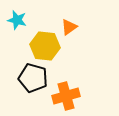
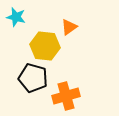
cyan star: moved 1 px left, 3 px up
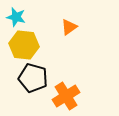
yellow hexagon: moved 21 px left, 1 px up
orange cross: rotated 16 degrees counterclockwise
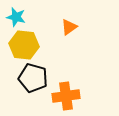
orange cross: rotated 24 degrees clockwise
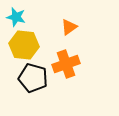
orange cross: moved 32 px up; rotated 12 degrees counterclockwise
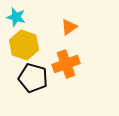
yellow hexagon: rotated 12 degrees clockwise
